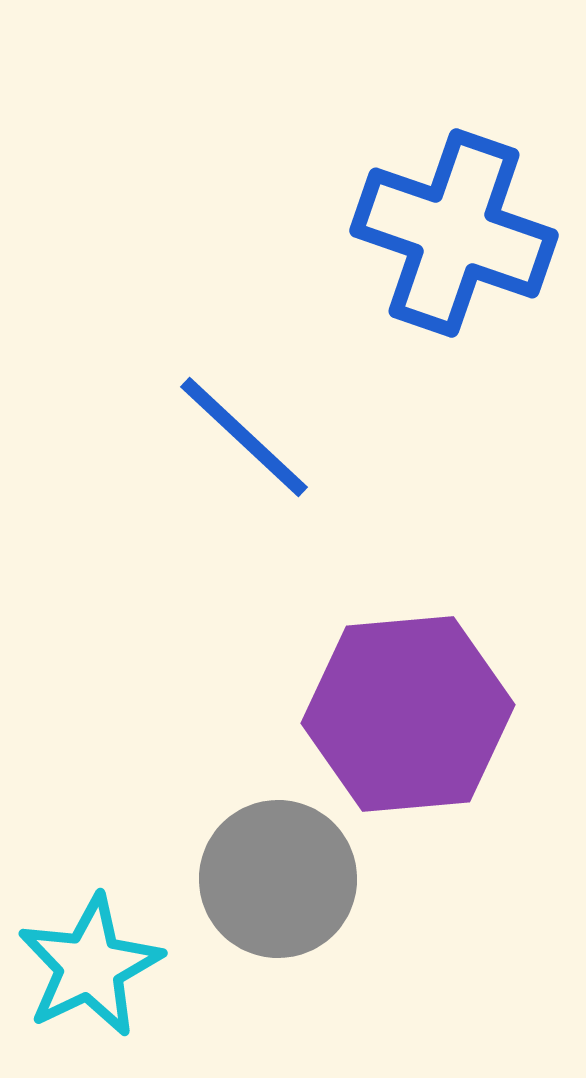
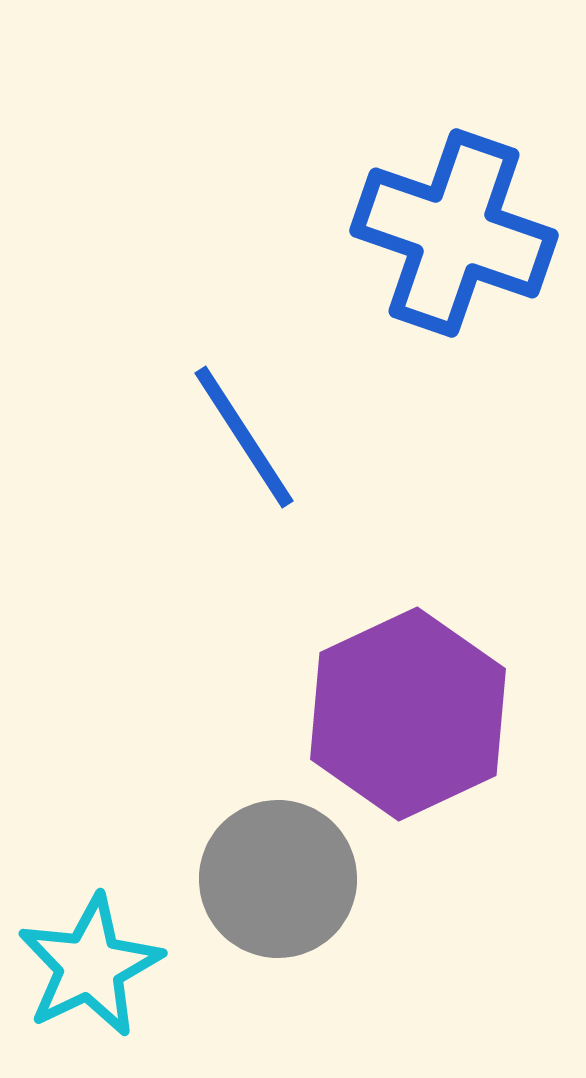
blue line: rotated 14 degrees clockwise
purple hexagon: rotated 20 degrees counterclockwise
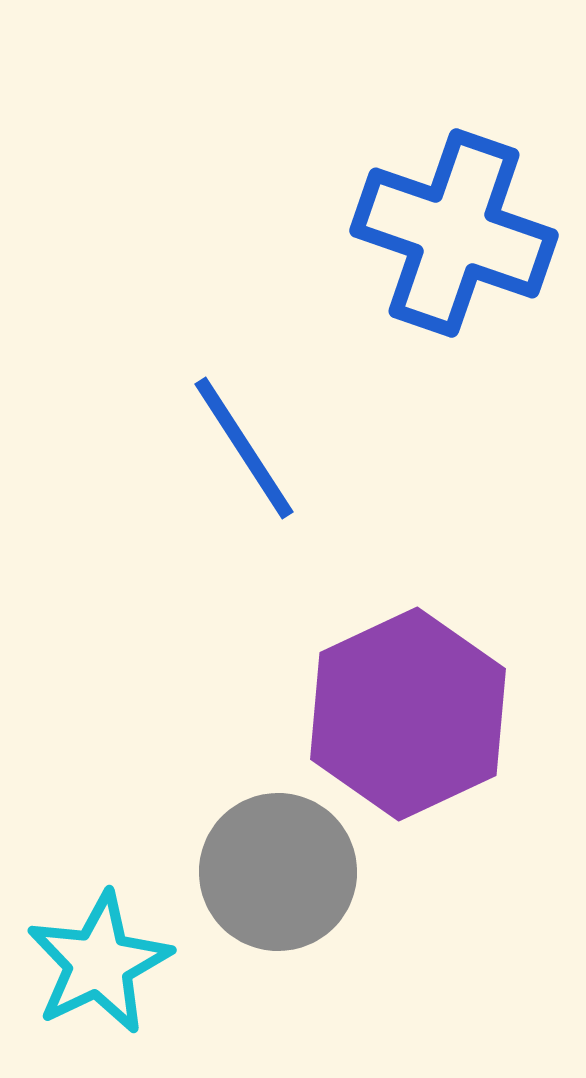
blue line: moved 11 px down
gray circle: moved 7 px up
cyan star: moved 9 px right, 3 px up
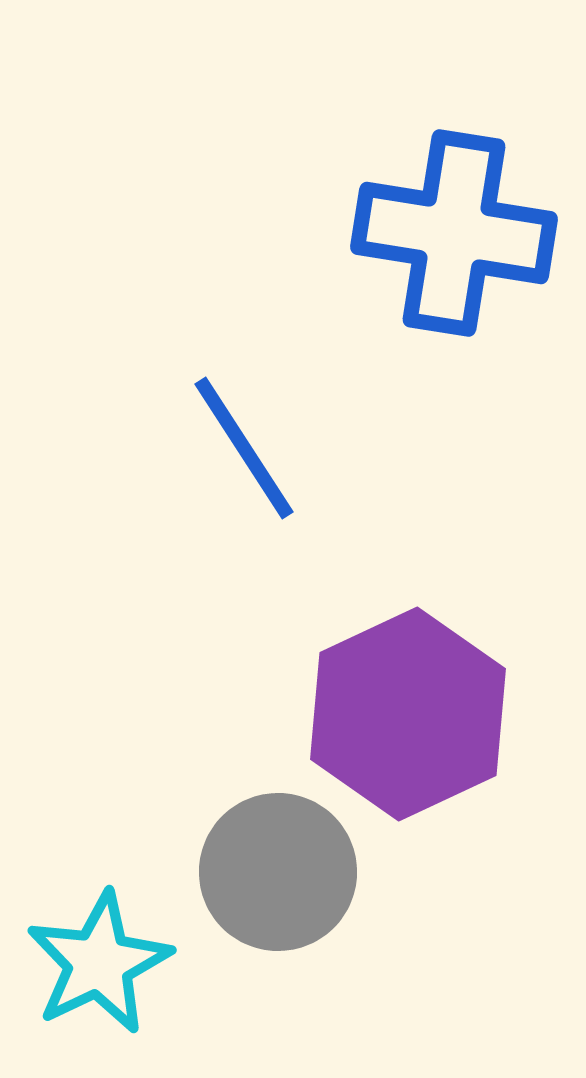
blue cross: rotated 10 degrees counterclockwise
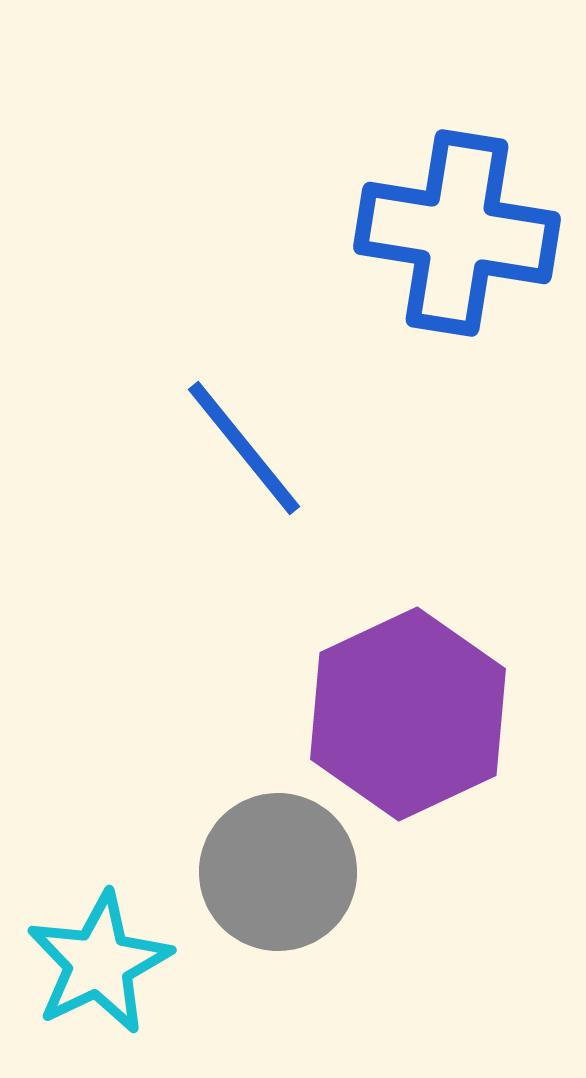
blue cross: moved 3 px right
blue line: rotated 6 degrees counterclockwise
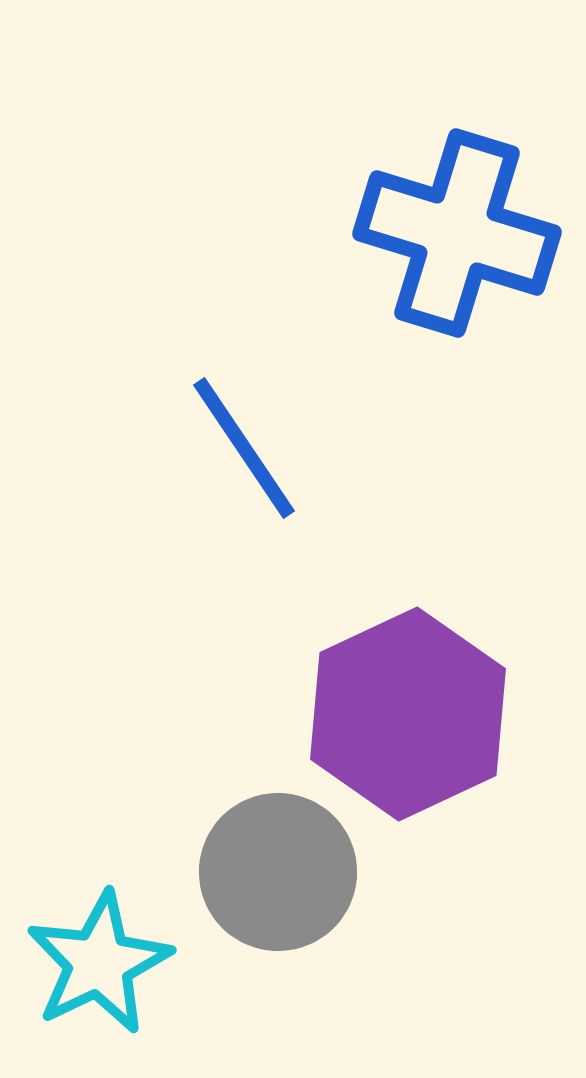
blue cross: rotated 8 degrees clockwise
blue line: rotated 5 degrees clockwise
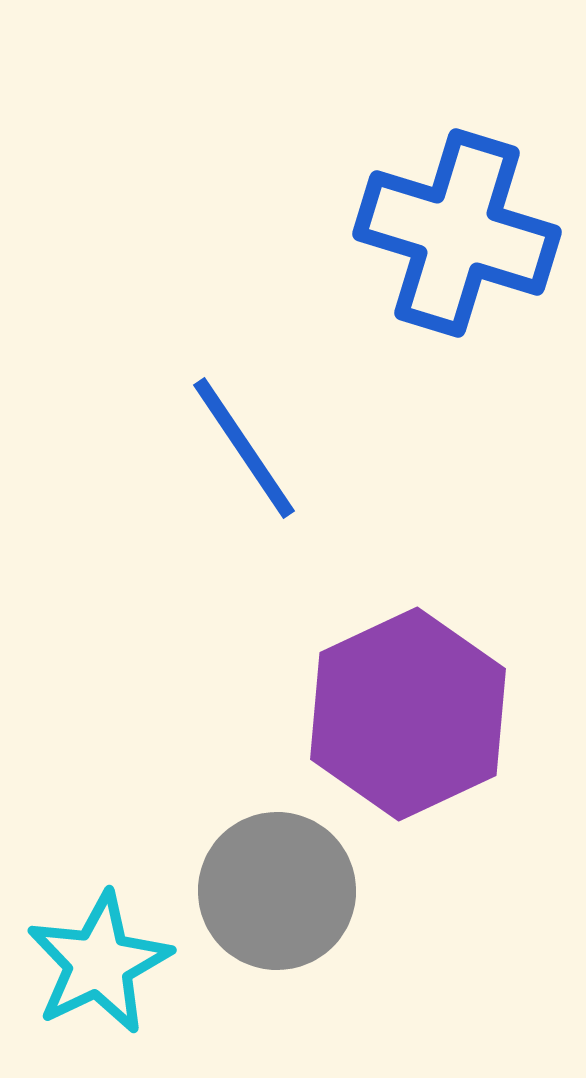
gray circle: moved 1 px left, 19 px down
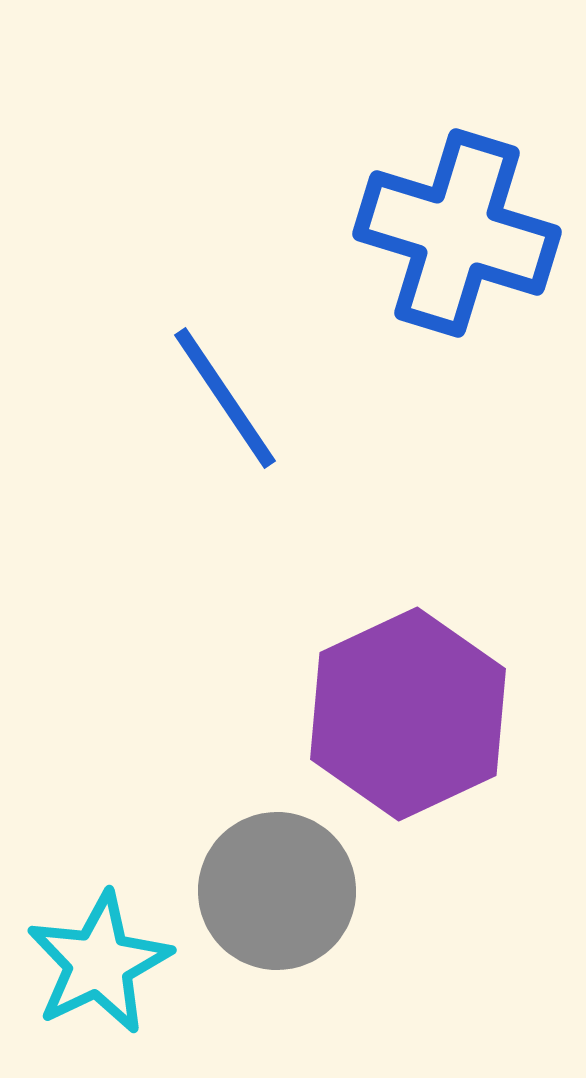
blue line: moved 19 px left, 50 px up
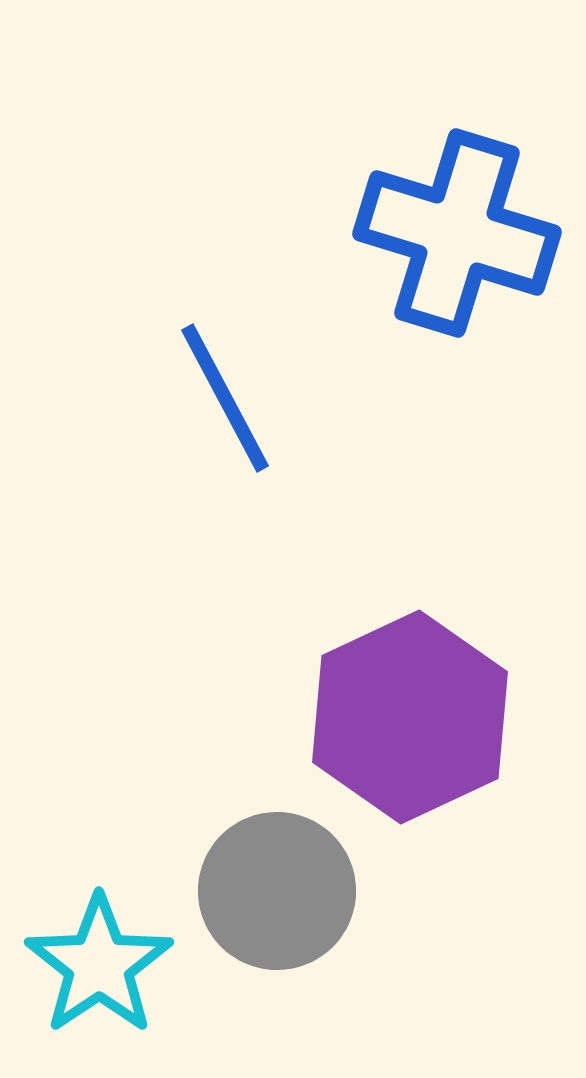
blue line: rotated 6 degrees clockwise
purple hexagon: moved 2 px right, 3 px down
cyan star: moved 2 px down; rotated 8 degrees counterclockwise
